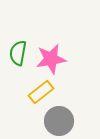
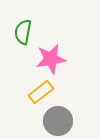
green semicircle: moved 5 px right, 21 px up
gray circle: moved 1 px left
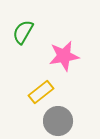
green semicircle: rotated 20 degrees clockwise
pink star: moved 13 px right, 3 px up
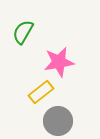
pink star: moved 5 px left, 6 px down
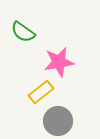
green semicircle: rotated 85 degrees counterclockwise
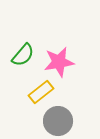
green semicircle: moved 23 px down; rotated 85 degrees counterclockwise
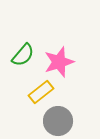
pink star: rotated 8 degrees counterclockwise
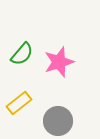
green semicircle: moved 1 px left, 1 px up
yellow rectangle: moved 22 px left, 11 px down
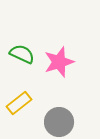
green semicircle: rotated 105 degrees counterclockwise
gray circle: moved 1 px right, 1 px down
